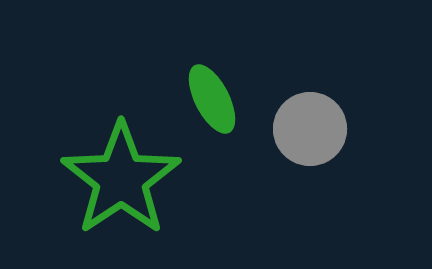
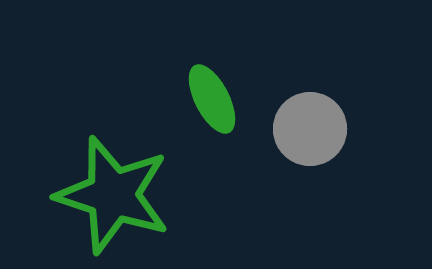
green star: moved 8 px left, 16 px down; rotated 20 degrees counterclockwise
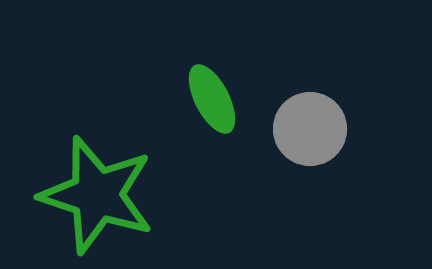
green star: moved 16 px left
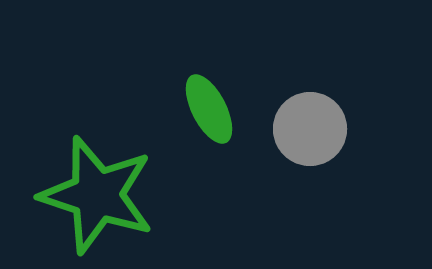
green ellipse: moved 3 px left, 10 px down
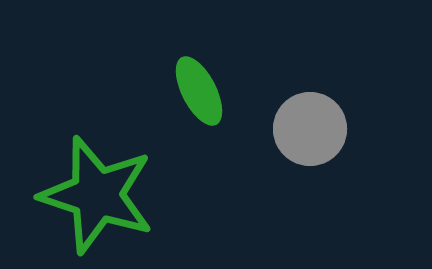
green ellipse: moved 10 px left, 18 px up
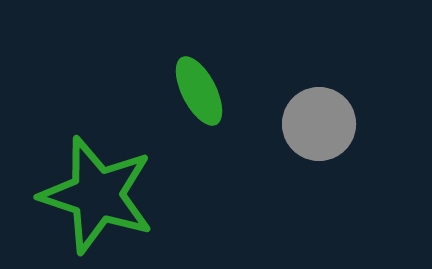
gray circle: moved 9 px right, 5 px up
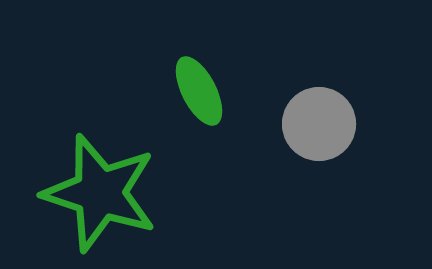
green star: moved 3 px right, 2 px up
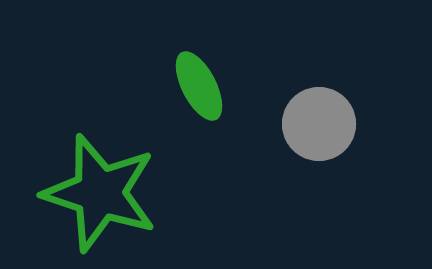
green ellipse: moved 5 px up
